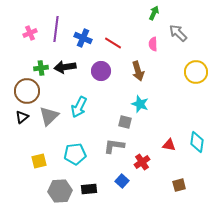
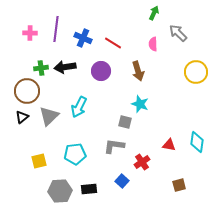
pink cross: rotated 24 degrees clockwise
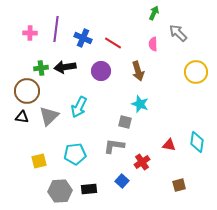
black triangle: rotated 48 degrees clockwise
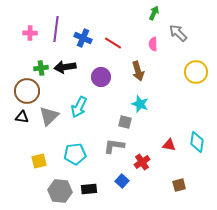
purple circle: moved 6 px down
gray hexagon: rotated 10 degrees clockwise
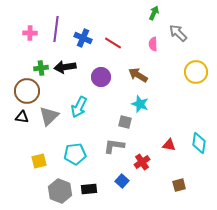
brown arrow: moved 4 px down; rotated 138 degrees clockwise
cyan diamond: moved 2 px right, 1 px down
gray hexagon: rotated 15 degrees clockwise
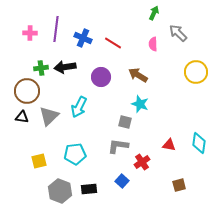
gray L-shape: moved 4 px right
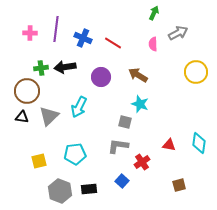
gray arrow: rotated 108 degrees clockwise
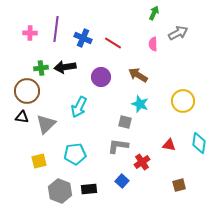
yellow circle: moved 13 px left, 29 px down
gray triangle: moved 3 px left, 8 px down
